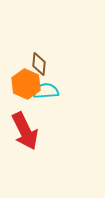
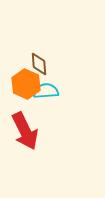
brown diamond: rotated 10 degrees counterclockwise
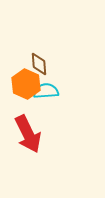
red arrow: moved 3 px right, 3 px down
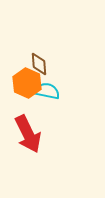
orange hexagon: moved 1 px right, 1 px up
cyan semicircle: moved 1 px right; rotated 15 degrees clockwise
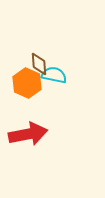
cyan semicircle: moved 7 px right, 16 px up
red arrow: rotated 75 degrees counterclockwise
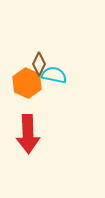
brown diamond: rotated 30 degrees clockwise
red arrow: rotated 99 degrees clockwise
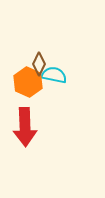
orange hexagon: moved 1 px right, 1 px up
red arrow: moved 3 px left, 7 px up
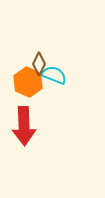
cyan semicircle: rotated 10 degrees clockwise
red arrow: moved 1 px left, 1 px up
